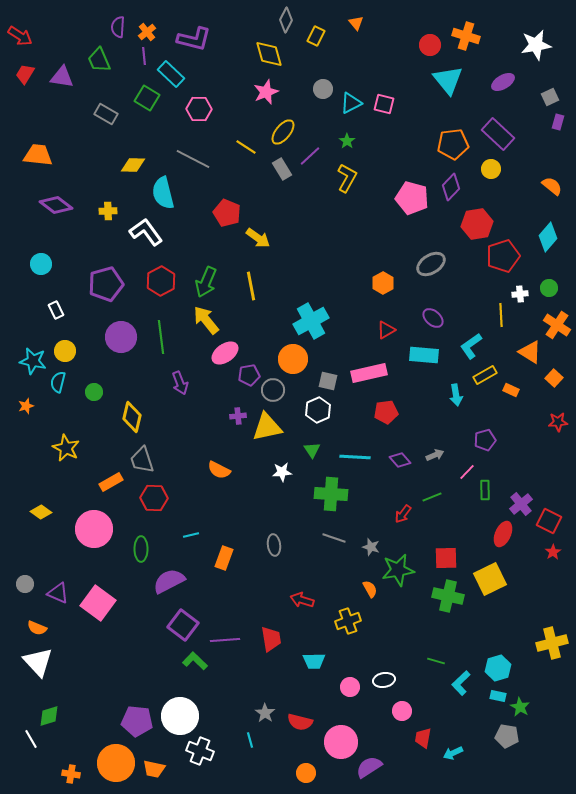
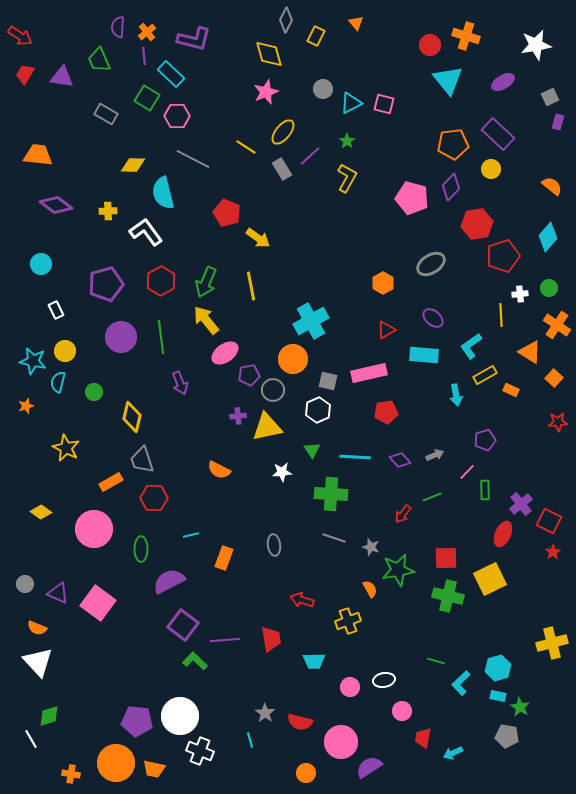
pink hexagon at (199, 109): moved 22 px left, 7 px down
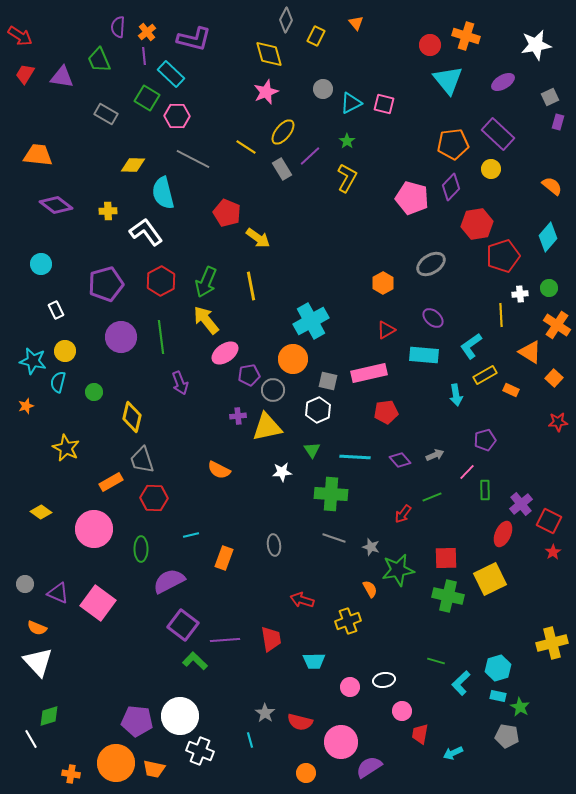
red trapezoid at (423, 738): moved 3 px left, 4 px up
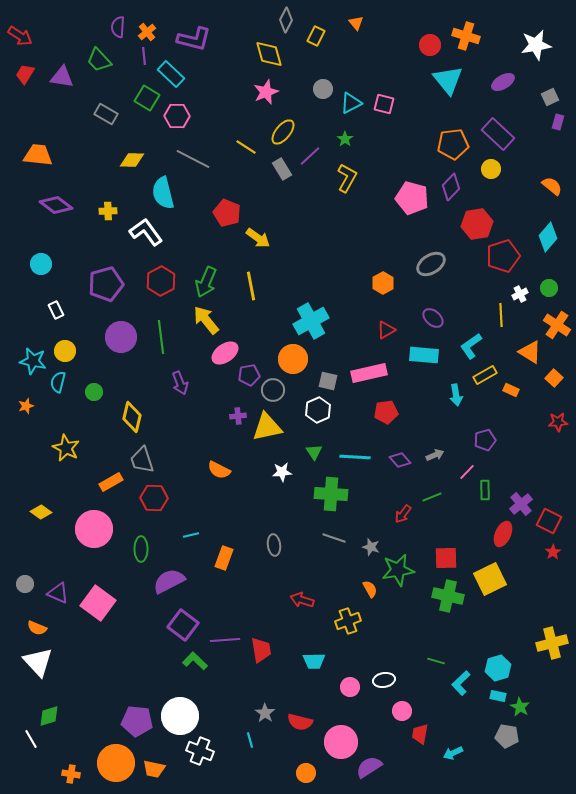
green trapezoid at (99, 60): rotated 20 degrees counterclockwise
green star at (347, 141): moved 2 px left, 2 px up
yellow diamond at (133, 165): moved 1 px left, 5 px up
white cross at (520, 294): rotated 21 degrees counterclockwise
green triangle at (312, 450): moved 2 px right, 2 px down
red trapezoid at (271, 639): moved 10 px left, 11 px down
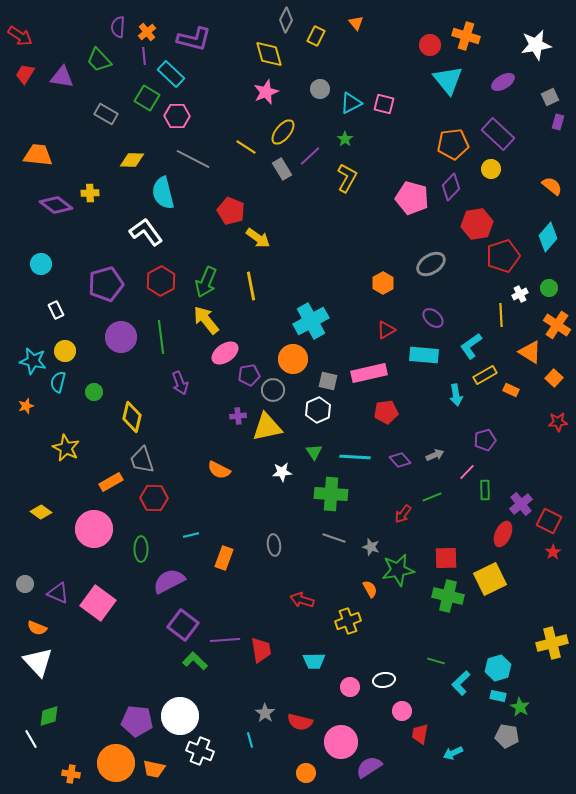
gray circle at (323, 89): moved 3 px left
yellow cross at (108, 211): moved 18 px left, 18 px up
red pentagon at (227, 213): moved 4 px right, 2 px up
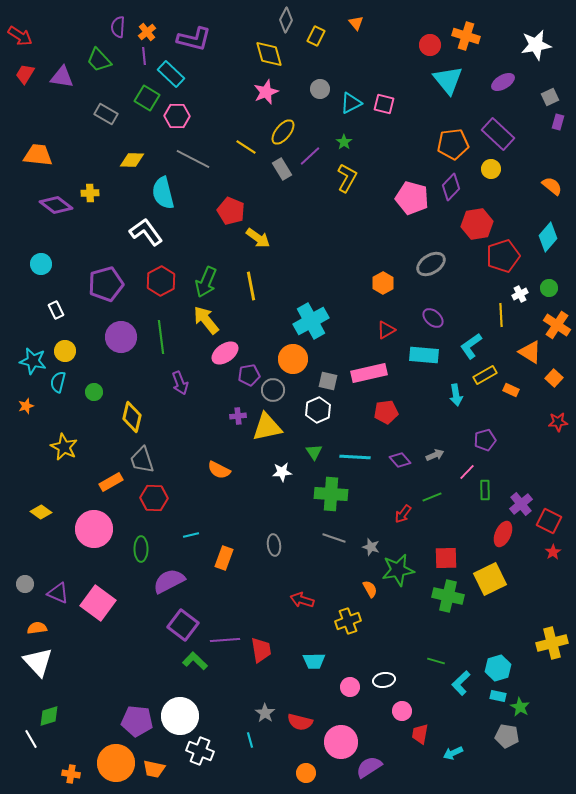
green star at (345, 139): moved 1 px left, 3 px down
yellow star at (66, 448): moved 2 px left, 1 px up
orange semicircle at (37, 628): rotated 150 degrees clockwise
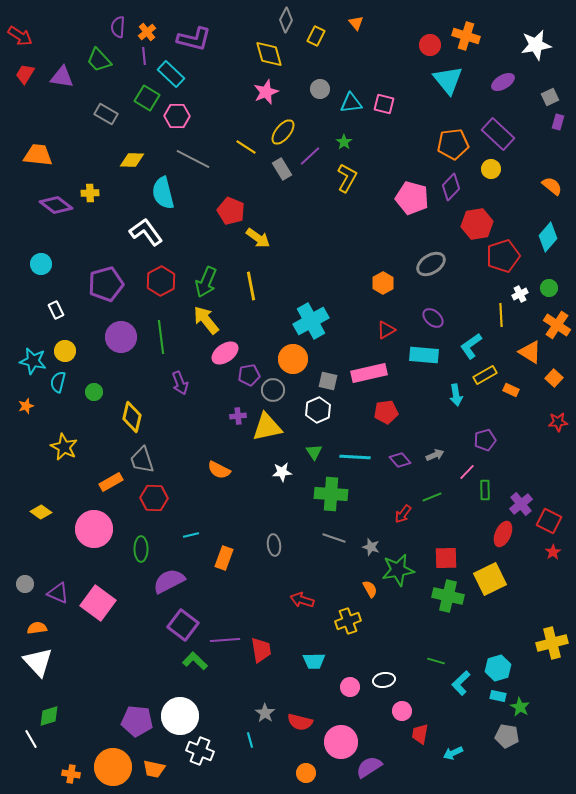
cyan triangle at (351, 103): rotated 20 degrees clockwise
orange circle at (116, 763): moved 3 px left, 4 px down
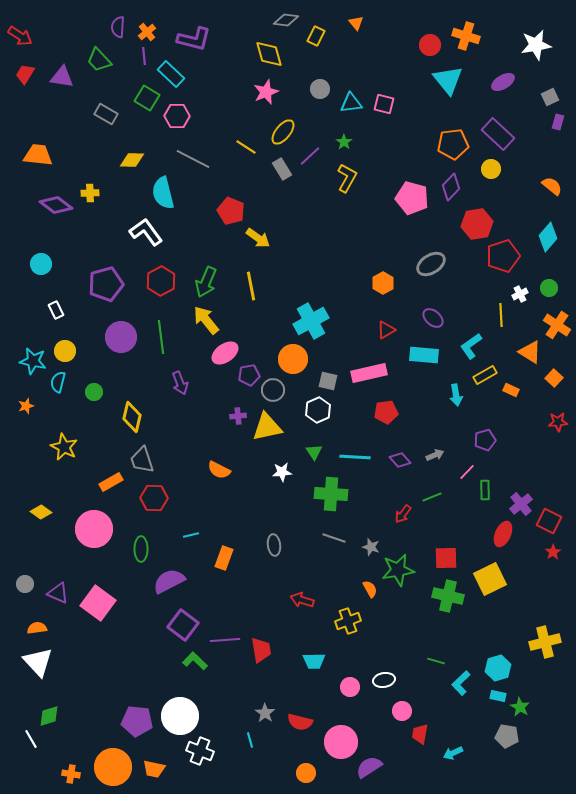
gray diamond at (286, 20): rotated 70 degrees clockwise
yellow cross at (552, 643): moved 7 px left, 1 px up
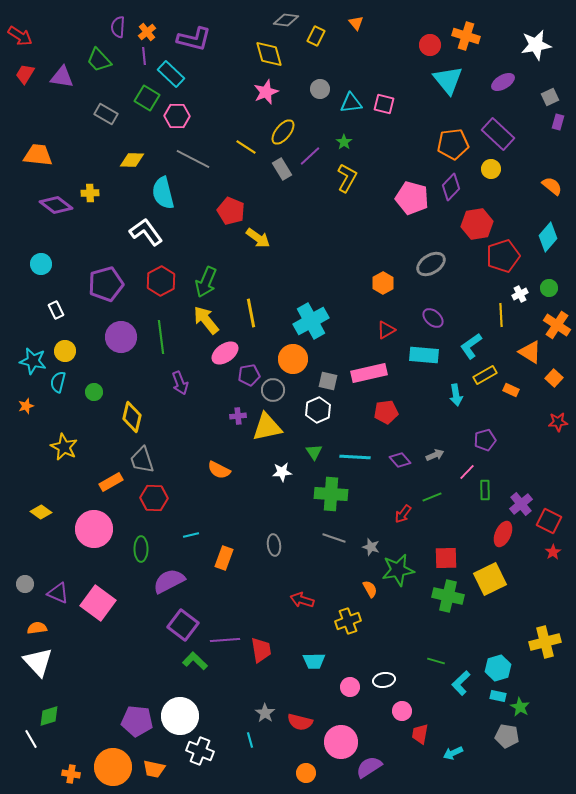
yellow line at (251, 286): moved 27 px down
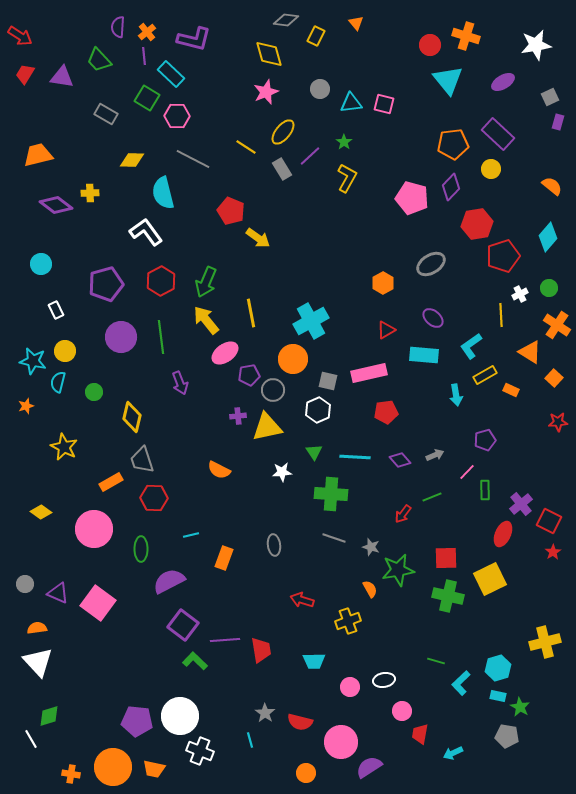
orange trapezoid at (38, 155): rotated 20 degrees counterclockwise
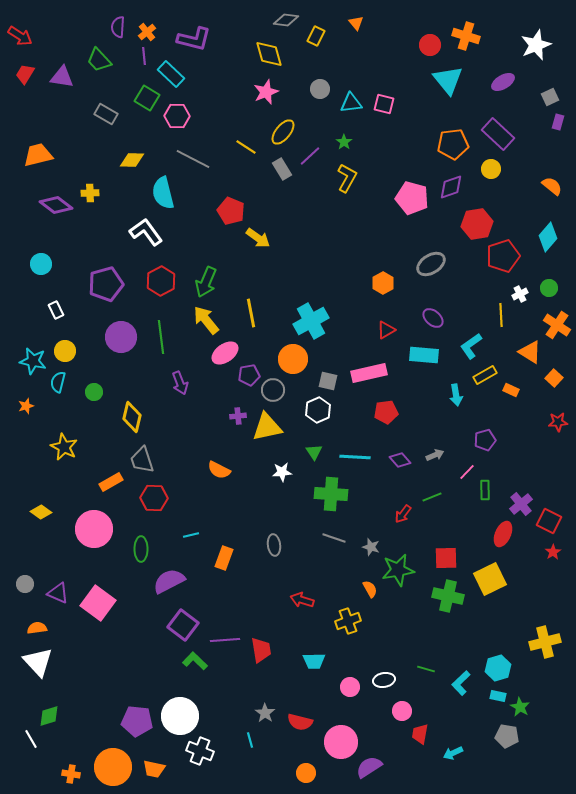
white star at (536, 45): rotated 12 degrees counterclockwise
purple diamond at (451, 187): rotated 28 degrees clockwise
green line at (436, 661): moved 10 px left, 8 px down
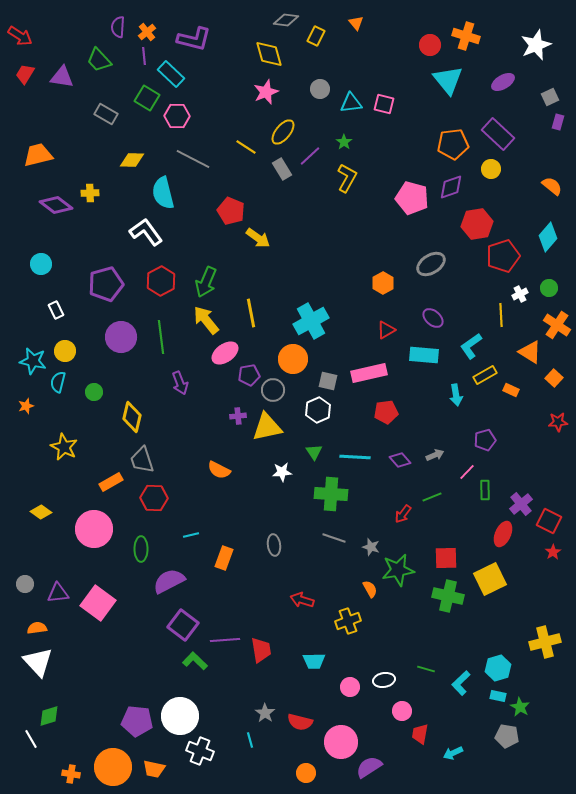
purple triangle at (58, 593): rotated 30 degrees counterclockwise
